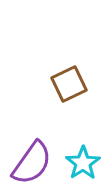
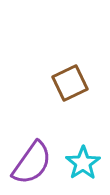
brown square: moved 1 px right, 1 px up
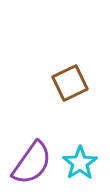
cyan star: moved 3 px left
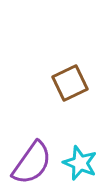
cyan star: rotated 16 degrees counterclockwise
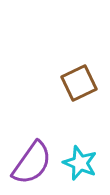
brown square: moved 9 px right
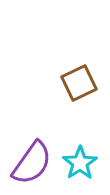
cyan star: rotated 16 degrees clockwise
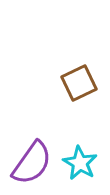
cyan star: rotated 8 degrees counterclockwise
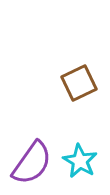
cyan star: moved 2 px up
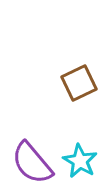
purple semicircle: rotated 105 degrees clockwise
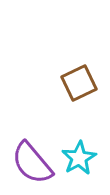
cyan star: moved 1 px left, 3 px up; rotated 12 degrees clockwise
